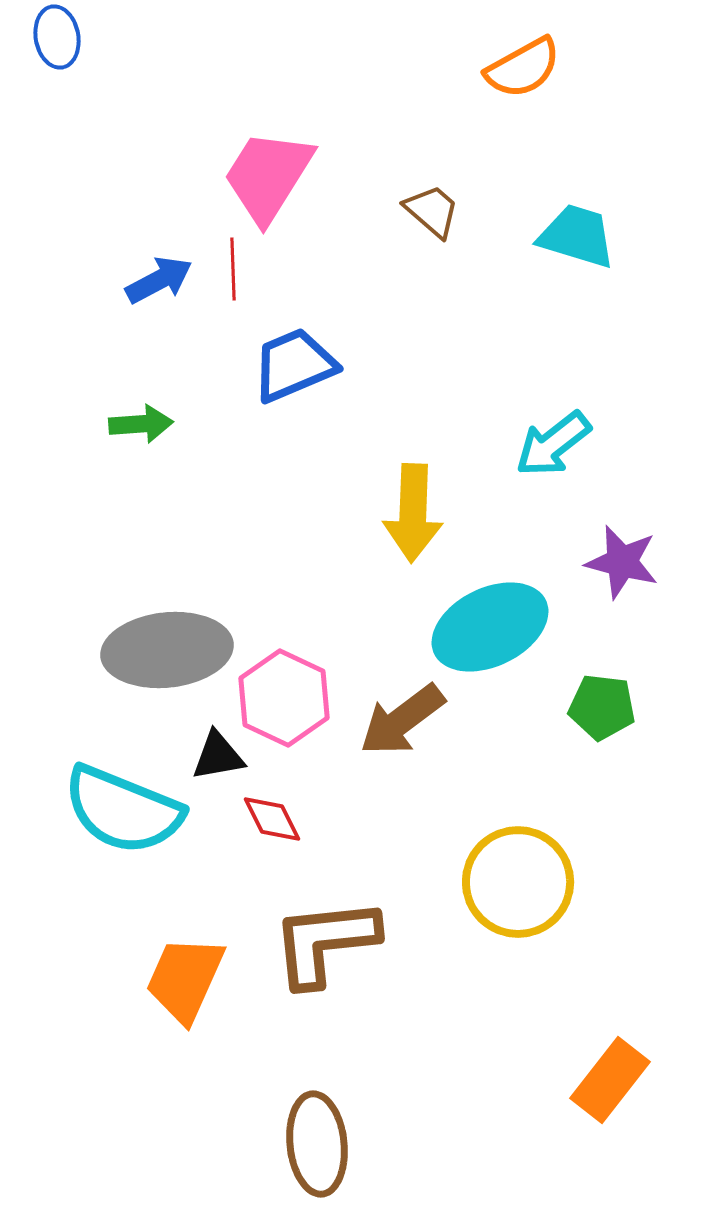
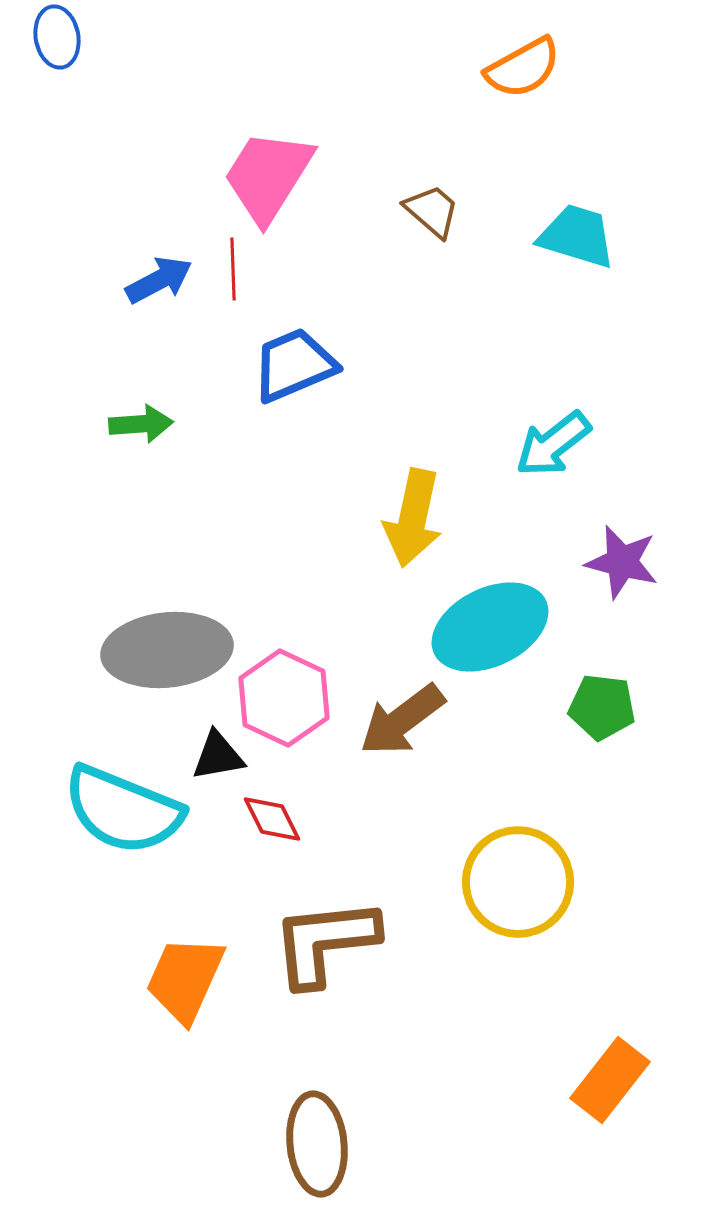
yellow arrow: moved 5 px down; rotated 10 degrees clockwise
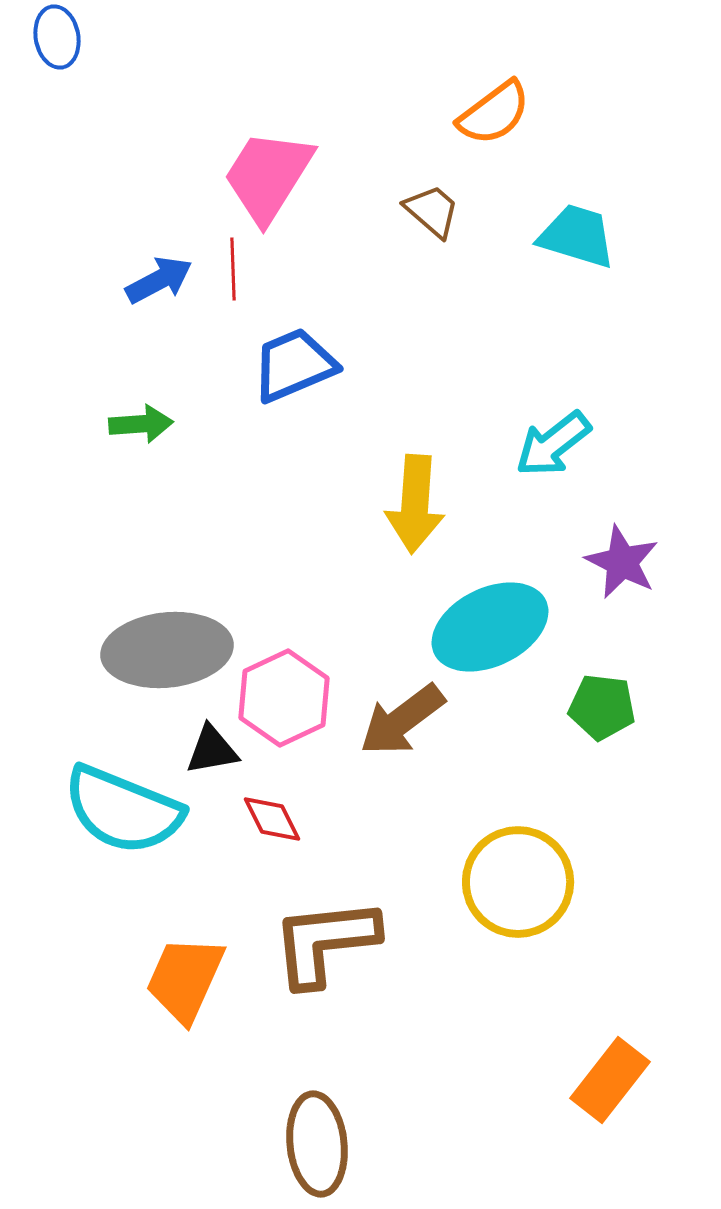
orange semicircle: moved 29 px left, 45 px down; rotated 8 degrees counterclockwise
yellow arrow: moved 2 px right, 14 px up; rotated 8 degrees counterclockwise
purple star: rotated 12 degrees clockwise
pink hexagon: rotated 10 degrees clockwise
black triangle: moved 6 px left, 6 px up
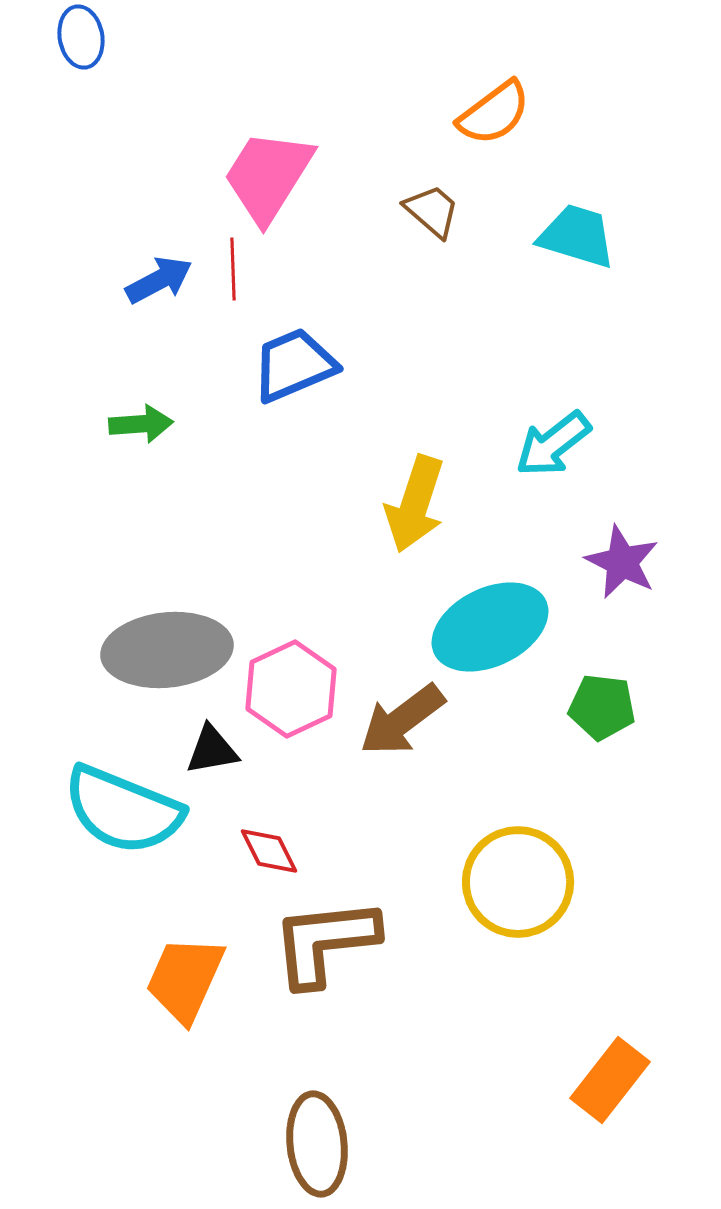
blue ellipse: moved 24 px right
yellow arrow: rotated 14 degrees clockwise
pink hexagon: moved 7 px right, 9 px up
red diamond: moved 3 px left, 32 px down
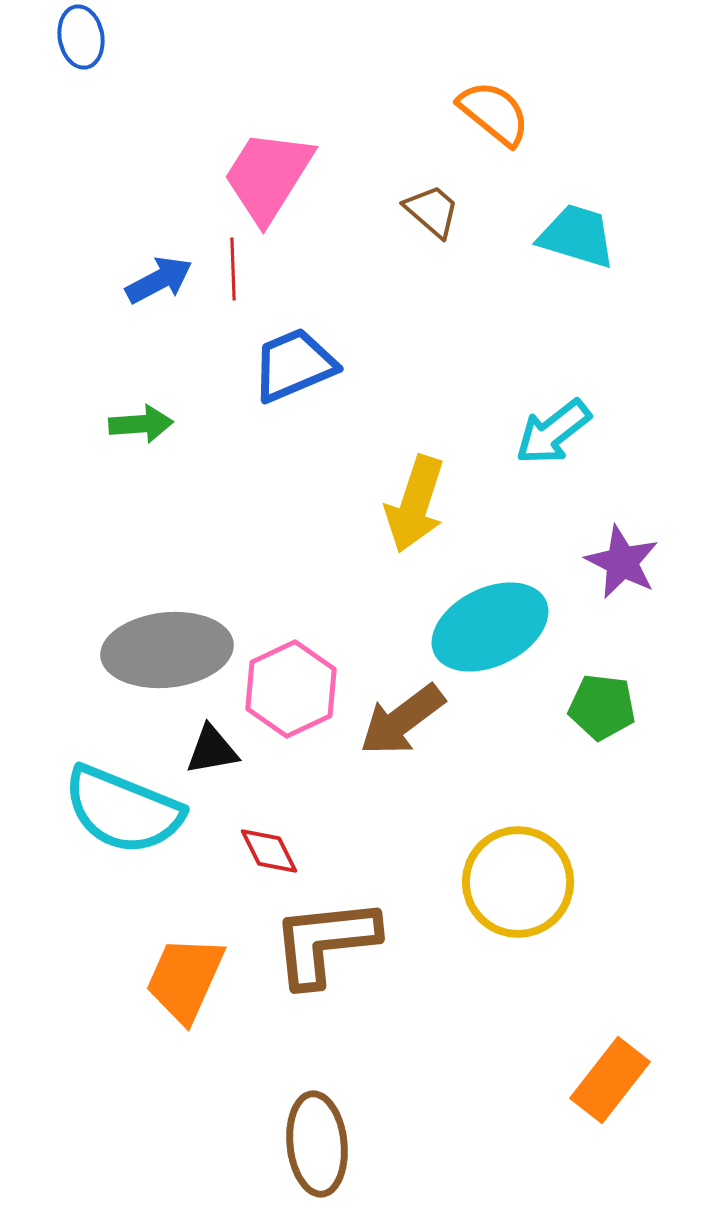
orange semicircle: rotated 104 degrees counterclockwise
cyan arrow: moved 12 px up
